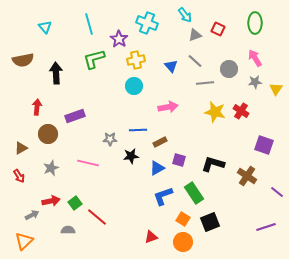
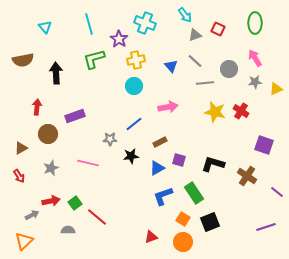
cyan cross at (147, 23): moved 2 px left
yellow triangle at (276, 89): rotated 32 degrees clockwise
blue line at (138, 130): moved 4 px left, 6 px up; rotated 36 degrees counterclockwise
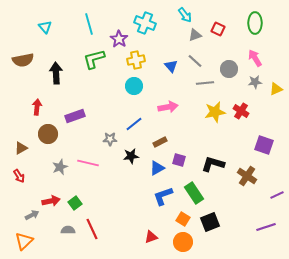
yellow star at (215, 112): rotated 25 degrees counterclockwise
gray star at (51, 168): moved 9 px right, 1 px up
purple line at (277, 192): moved 3 px down; rotated 64 degrees counterclockwise
red line at (97, 217): moved 5 px left, 12 px down; rotated 25 degrees clockwise
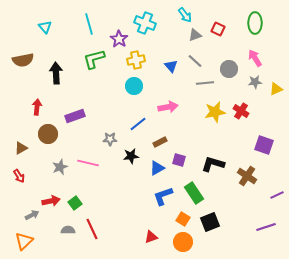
blue line at (134, 124): moved 4 px right
